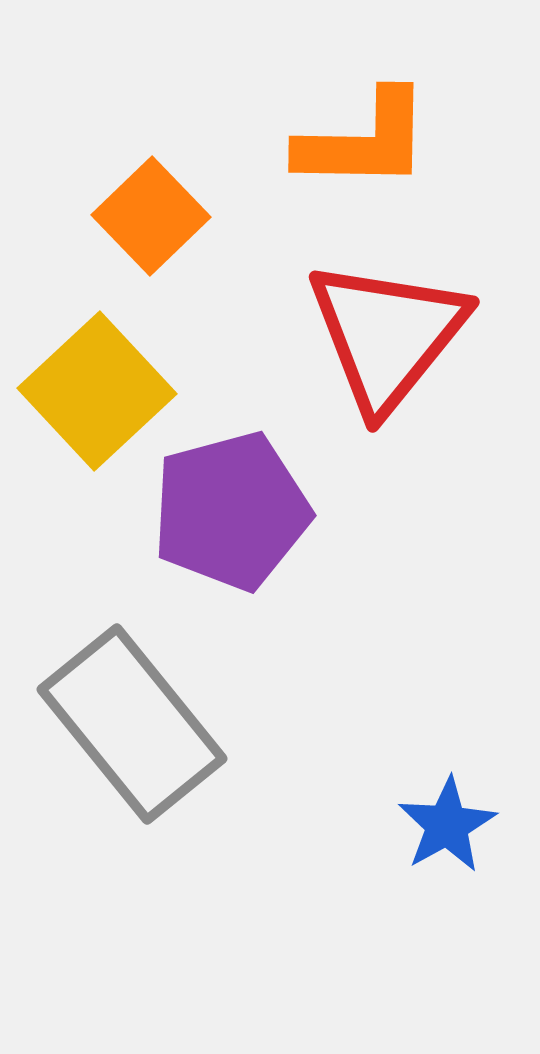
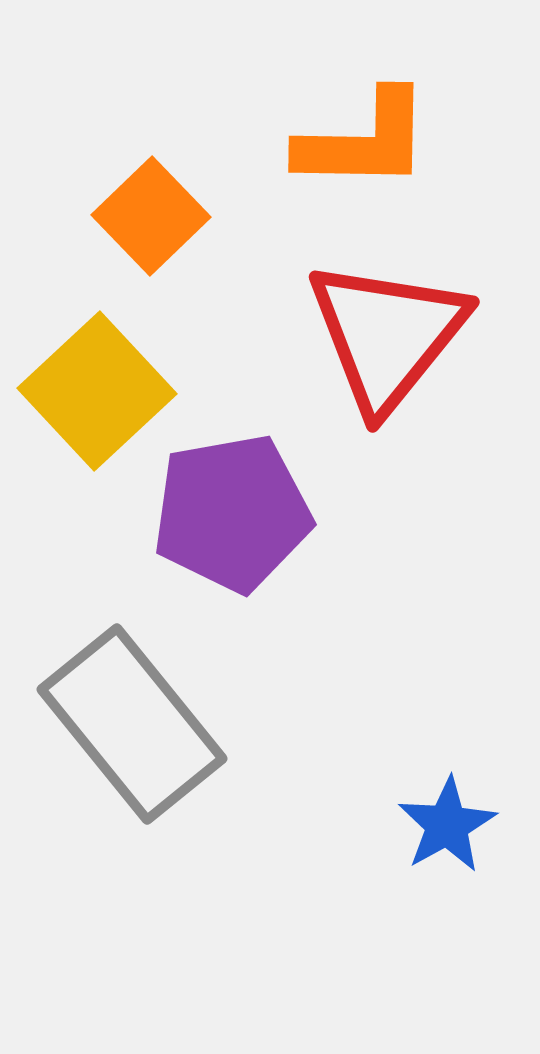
purple pentagon: moved 1 px right, 2 px down; rotated 5 degrees clockwise
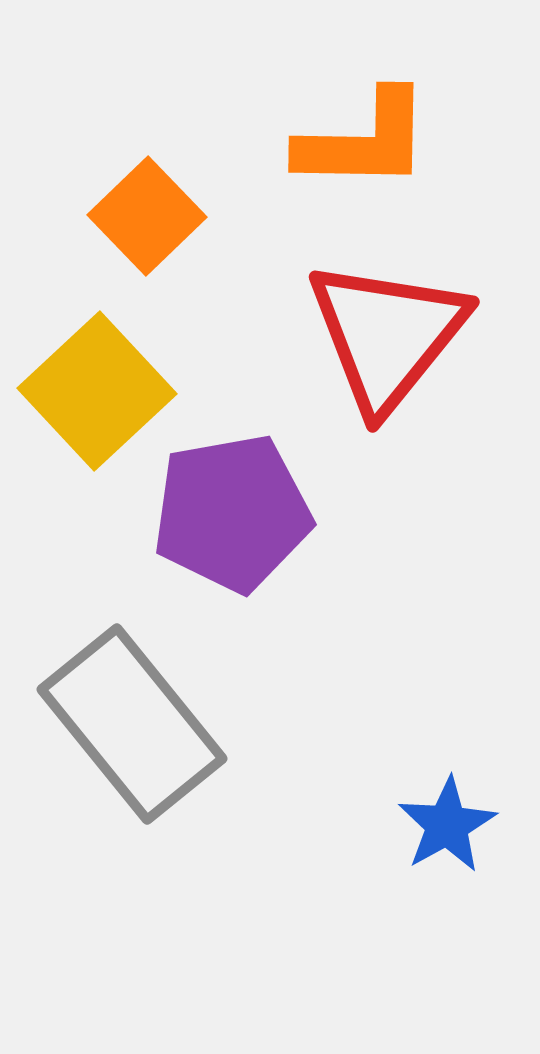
orange square: moved 4 px left
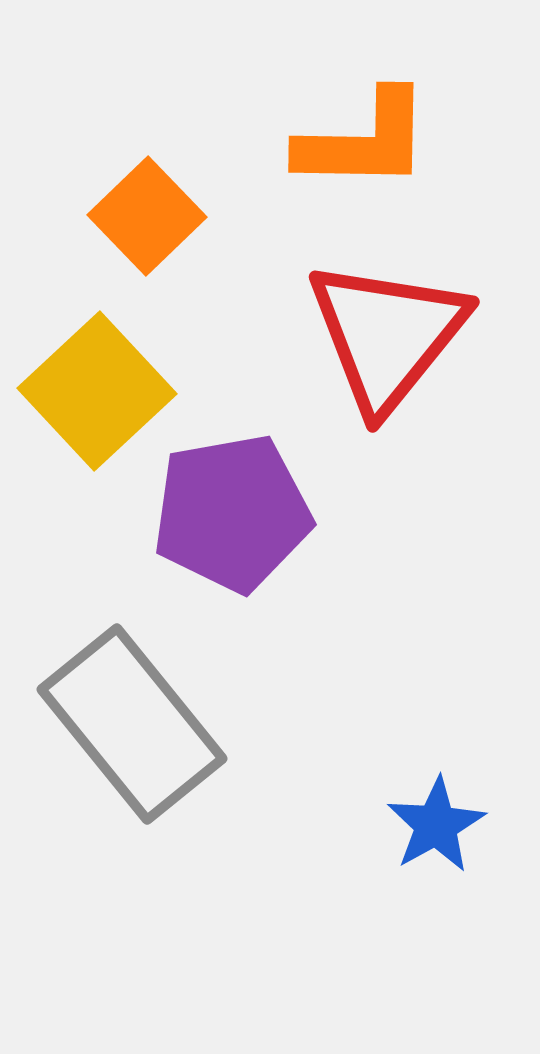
blue star: moved 11 px left
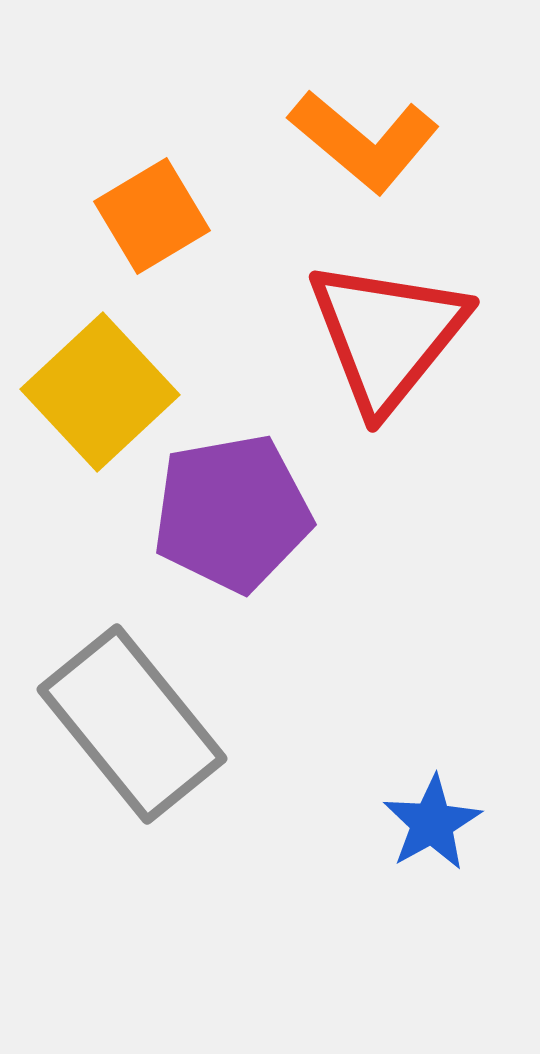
orange L-shape: rotated 39 degrees clockwise
orange square: moved 5 px right; rotated 13 degrees clockwise
yellow square: moved 3 px right, 1 px down
blue star: moved 4 px left, 2 px up
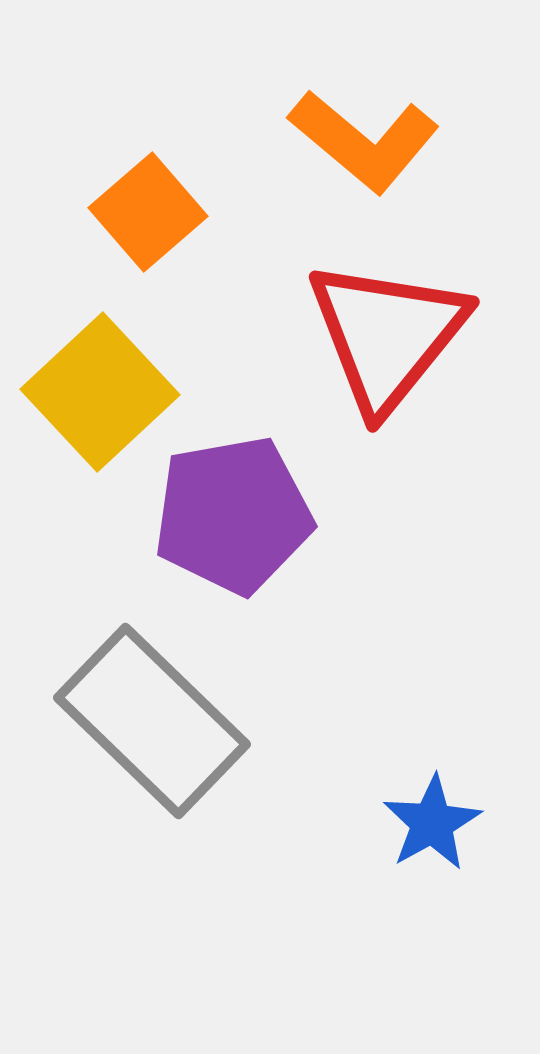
orange square: moved 4 px left, 4 px up; rotated 10 degrees counterclockwise
purple pentagon: moved 1 px right, 2 px down
gray rectangle: moved 20 px right, 3 px up; rotated 7 degrees counterclockwise
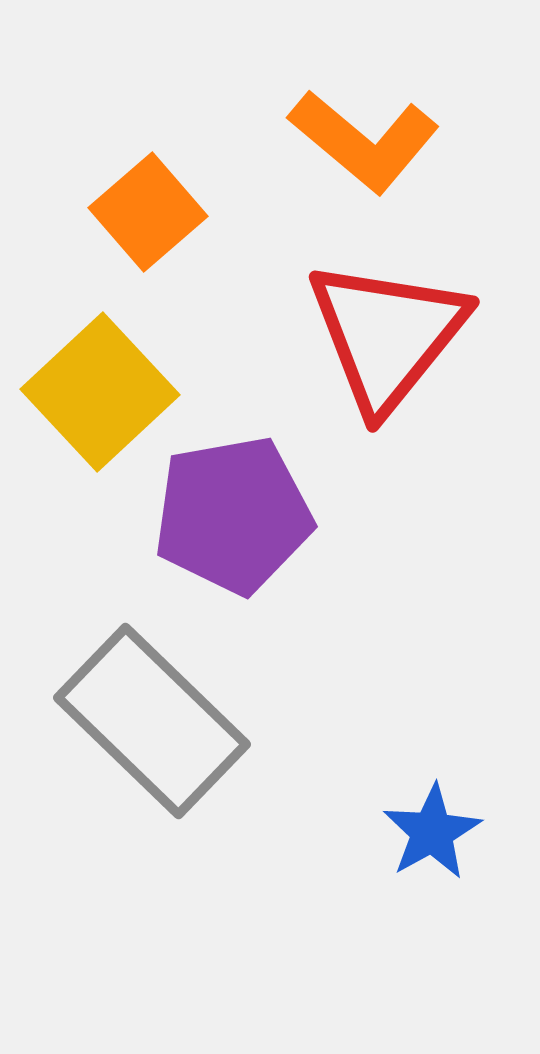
blue star: moved 9 px down
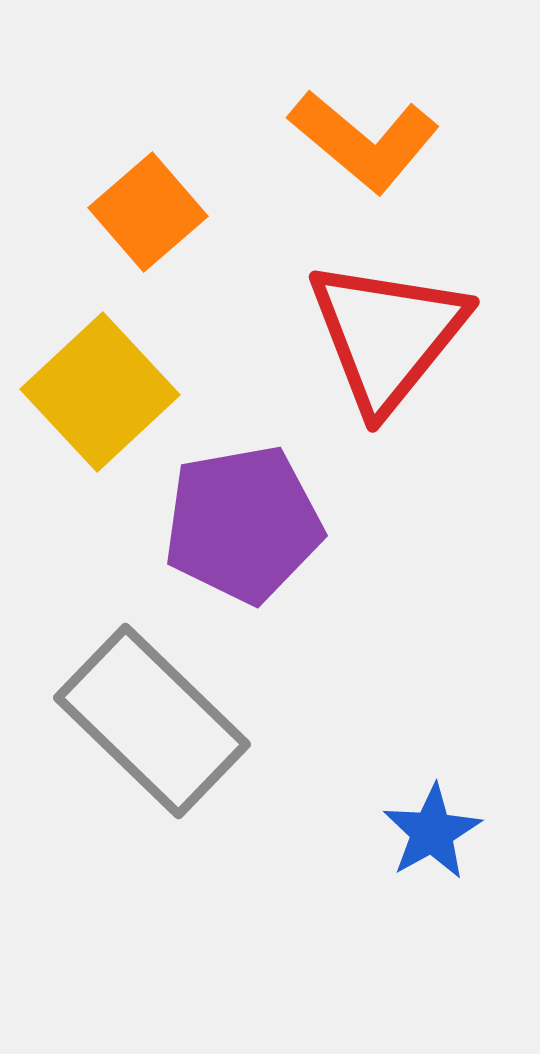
purple pentagon: moved 10 px right, 9 px down
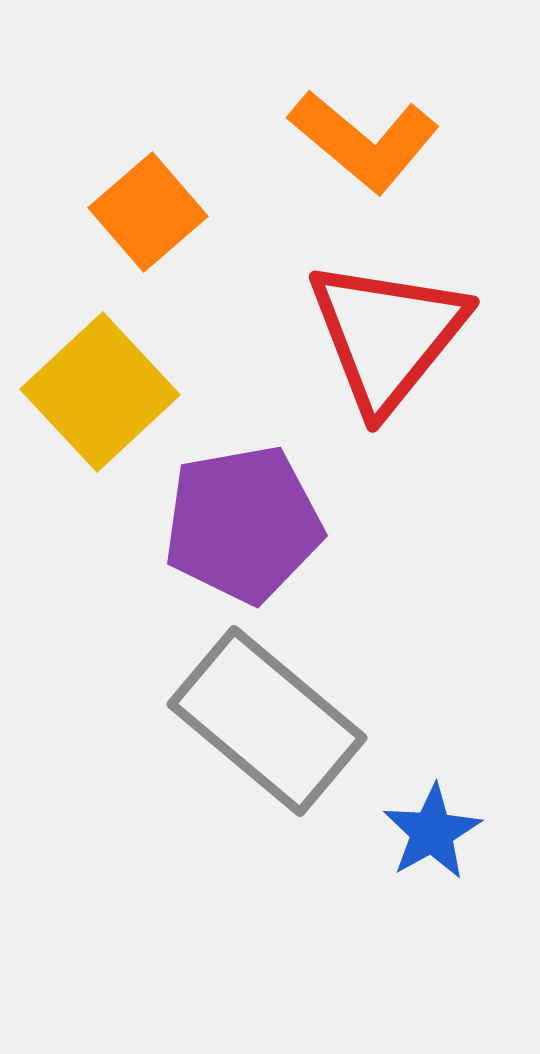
gray rectangle: moved 115 px right; rotated 4 degrees counterclockwise
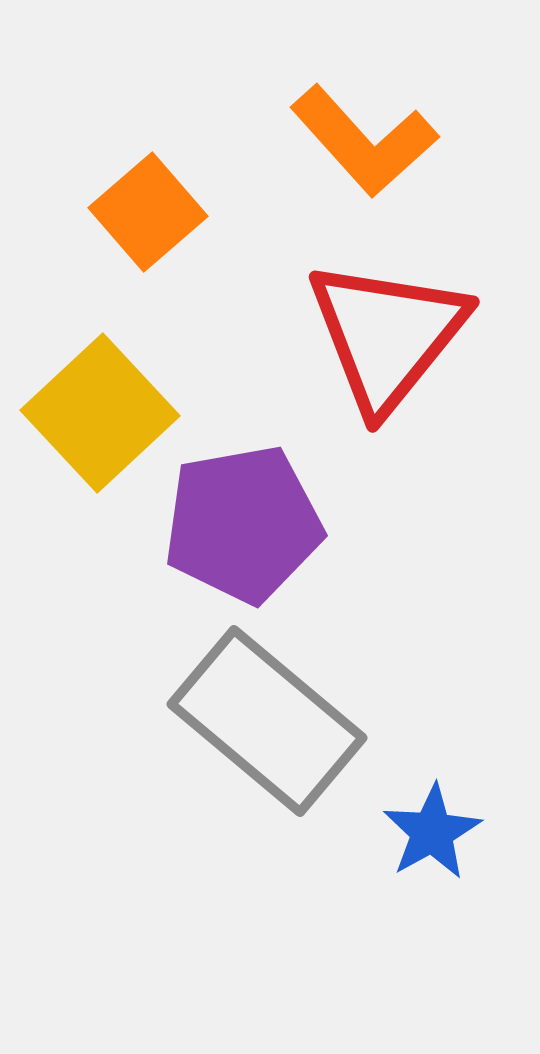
orange L-shape: rotated 8 degrees clockwise
yellow square: moved 21 px down
